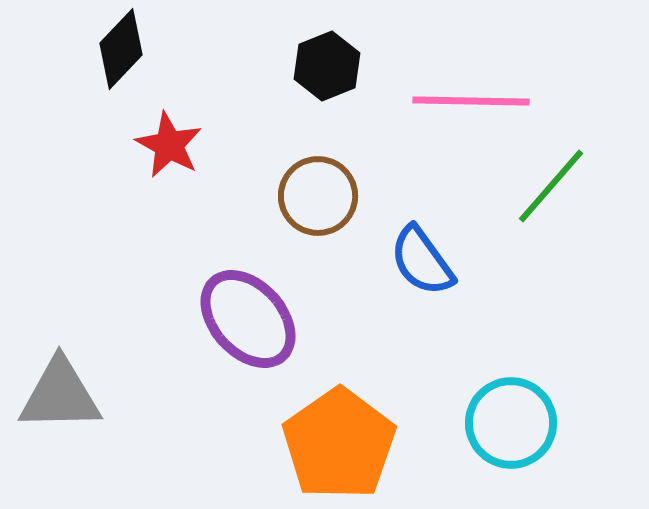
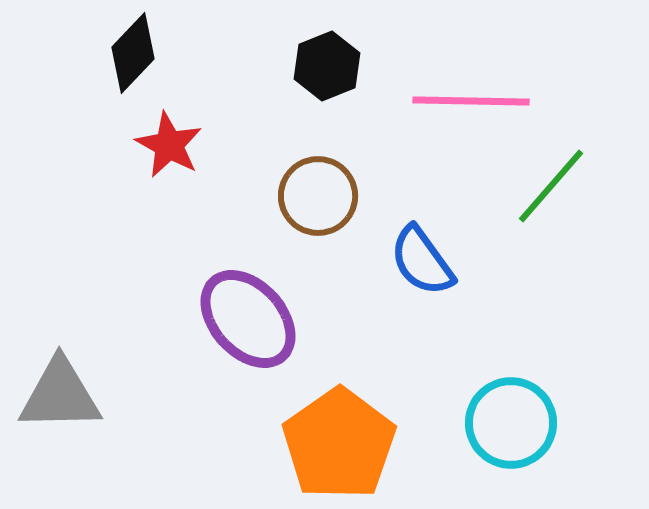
black diamond: moved 12 px right, 4 px down
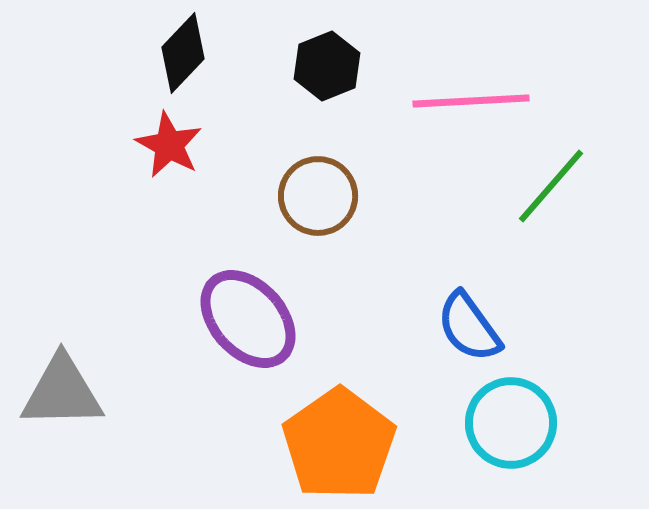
black diamond: moved 50 px right
pink line: rotated 4 degrees counterclockwise
blue semicircle: moved 47 px right, 66 px down
gray triangle: moved 2 px right, 3 px up
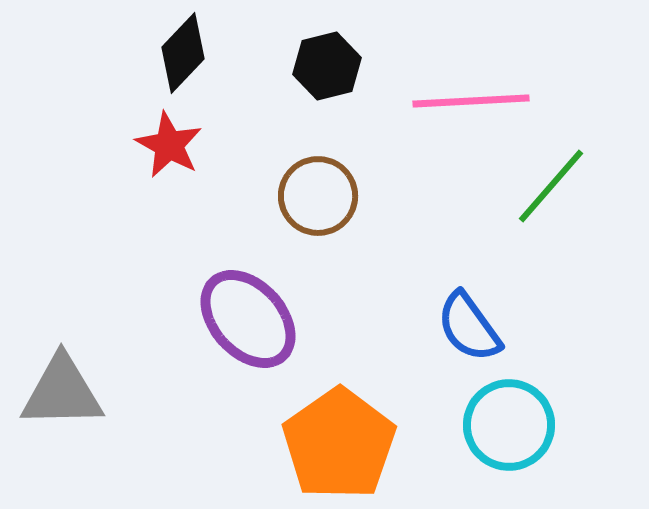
black hexagon: rotated 8 degrees clockwise
cyan circle: moved 2 px left, 2 px down
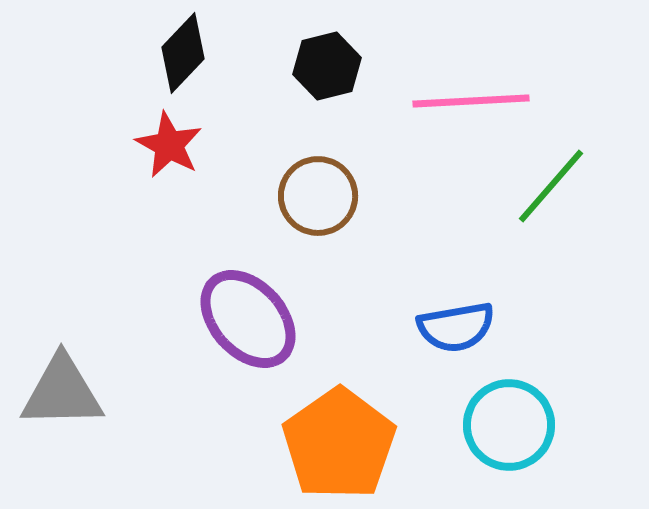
blue semicircle: moved 13 px left; rotated 64 degrees counterclockwise
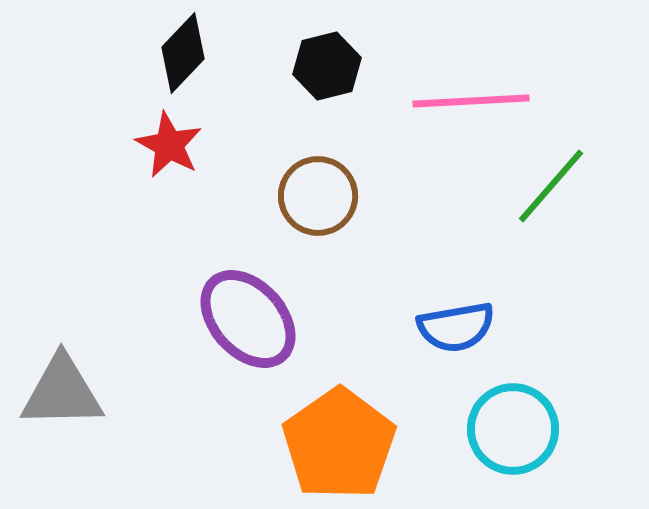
cyan circle: moved 4 px right, 4 px down
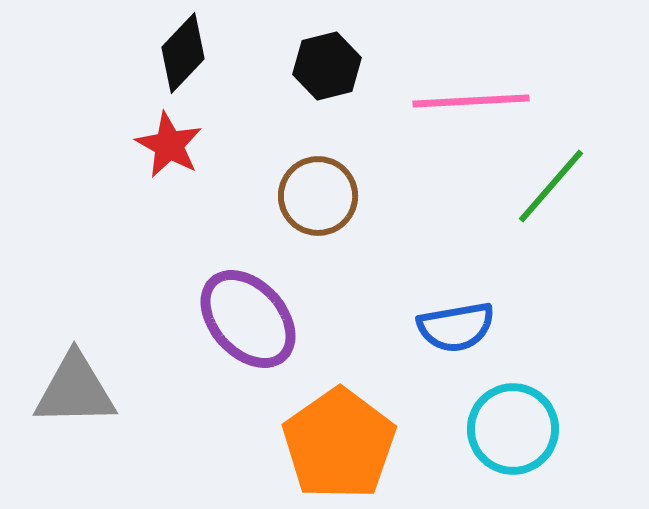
gray triangle: moved 13 px right, 2 px up
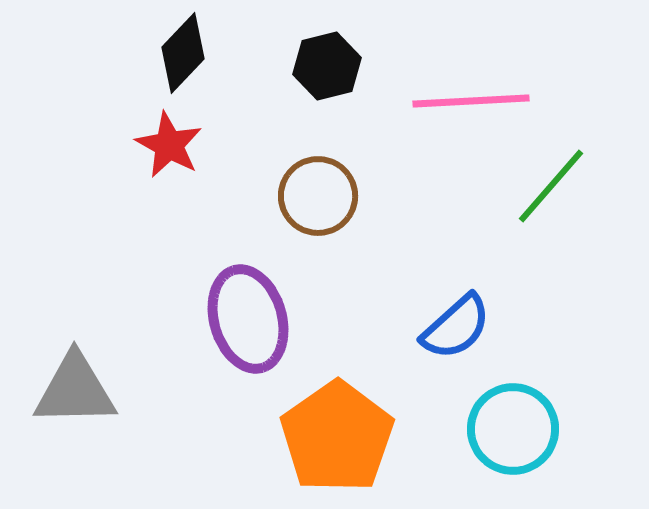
purple ellipse: rotated 26 degrees clockwise
blue semicircle: rotated 32 degrees counterclockwise
orange pentagon: moved 2 px left, 7 px up
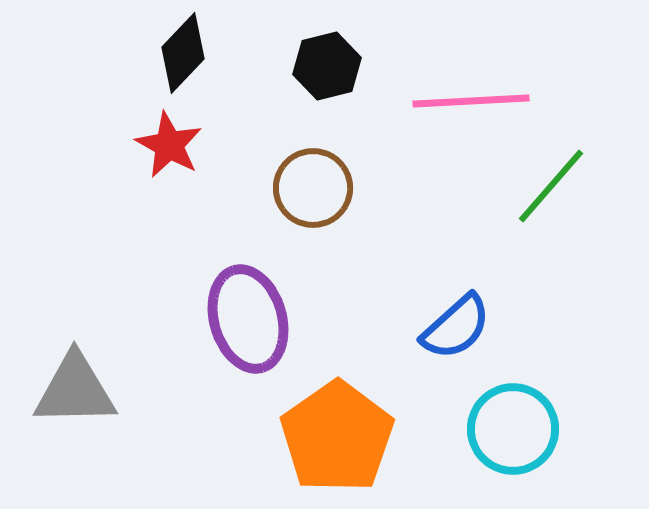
brown circle: moved 5 px left, 8 px up
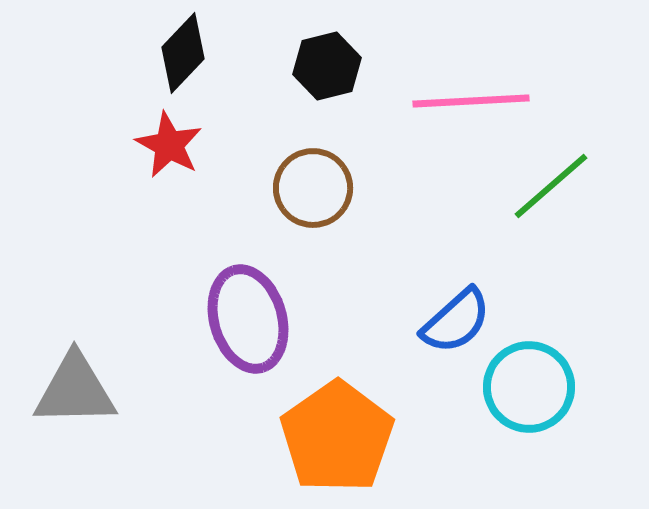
green line: rotated 8 degrees clockwise
blue semicircle: moved 6 px up
cyan circle: moved 16 px right, 42 px up
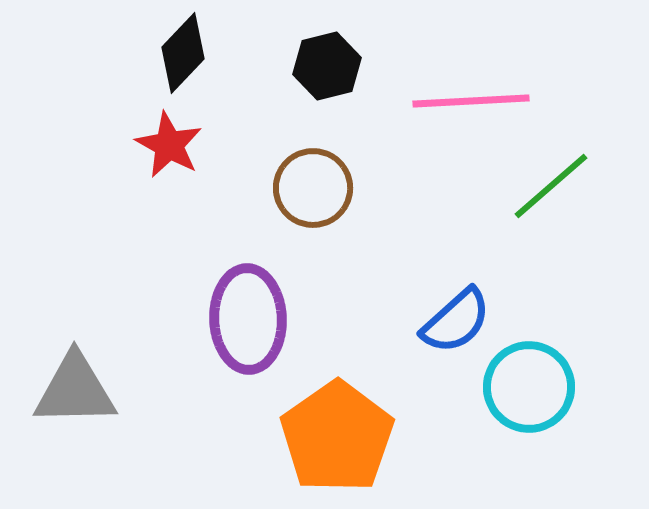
purple ellipse: rotated 14 degrees clockwise
